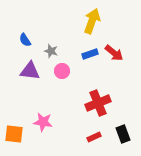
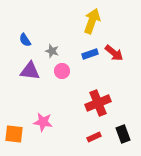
gray star: moved 1 px right
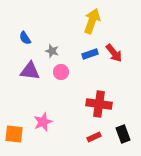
blue semicircle: moved 2 px up
red arrow: rotated 12 degrees clockwise
pink circle: moved 1 px left, 1 px down
red cross: moved 1 px right, 1 px down; rotated 30 degrees clockwise
pink star: rotated 30 degrees counterclockwise
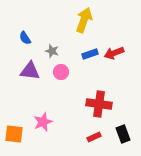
yellow arrow: moved 8 px left, 1 px up
red arrow: rotated 108 degrees clockwise
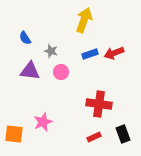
gray star: moved 1 px left
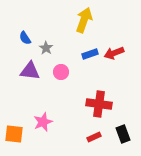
gray star: moved 5 px left, 3 px up; rotated 16 degrees clockwise
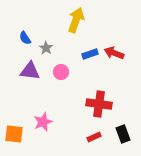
yellow arrow: moved 8 px left
red arrow: rotated 42 degrees clockwise
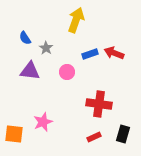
pink circle: moved 6 px right
black rectangle: rotated 36 degrees clockwise
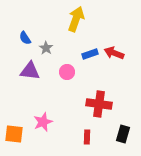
yellow arrow: moved 1 px up
red rectangle: moved 7 px left; rotated 64 degrees counterclockwise
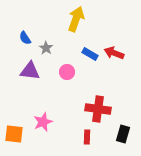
blue rectangle: rotated 49 degrees clockwise
red cross: moved 1 px left, 5 px down
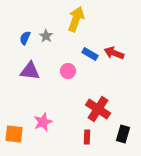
blue semicircle: rotated 56 degrees clockwise
gray star: moved 12 px up
pink circle: moved 1 px right, 1 px up
red cross: rotated 25 degrees clockwise
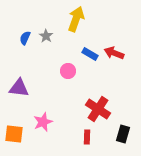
purple triangle: moved 11 px left, 17 px down
